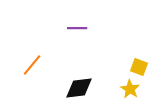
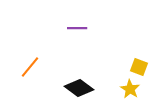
orange line: moved 2 px left, 2 px down
black diamond: rotated 44 degrees clockwise
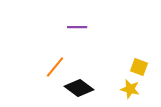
purple line: moved 1 px up
orange line: moved 25 px right
yellow star: rotated 18 degrees counterclockwise
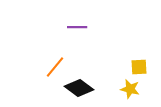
yellow square: rotated 24 degrees counterclockwise
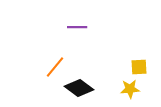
yellow star: rotated 18 degrees counterclockwise
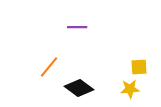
orange line: moved 6 px left
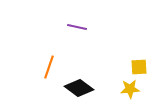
purple line: rotated 12 degrees clockwise
orange line: rotated 20 degrees counterclockwise
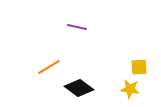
orange line: rotated 40 degrees clockwise
yellow star: rotated 12 degrees clockwise
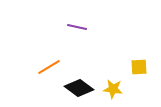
yellow star: moved 17 px left
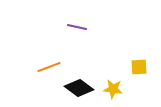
orange line: rotated 10 degrees clockwise
